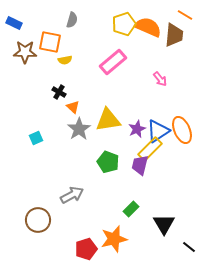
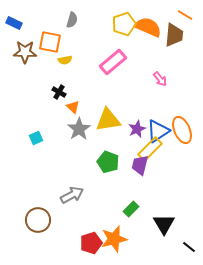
red pentagon: moved 5 px right, 6 px up
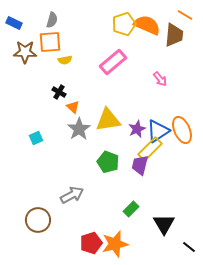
gray semicircle: moved 20 px left
orange semicircle: moved 1 px left, 2 px up
orange square: rotated 15 degrees counterclockwise
orange star: moved 1 px right, 5 px down
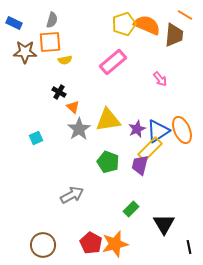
brown circle: moved 5 px right, 25 px down
red pentagon: rotated 25 degrees counterclockwise
black line: rotated 40 degrees clockwise
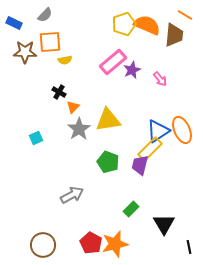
gray semicircle: moved 7 px left, 5 px up; rotated 28 degrees clockwise
orange triangle: rotated 32 degrees clockwise
purple star: moved 5 px left, 59 px up
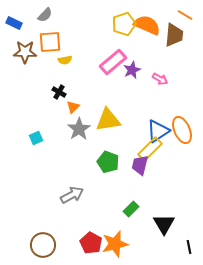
pink arrow: rotated 21 degrees counterclockwise
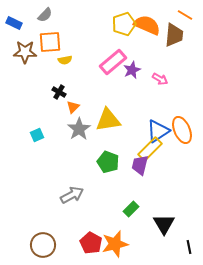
cyan square: moved 1 px right, 3 px up
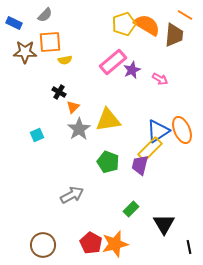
orange semicircle: rotated 8 degrees clockwise
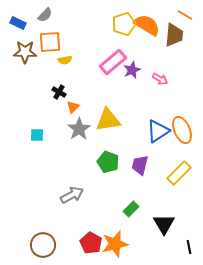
blue rectangle: moved 4 px right
cyan square: rotated 24 degrees clockwise
yellow rectangle: moved 29 px right, 24 px down
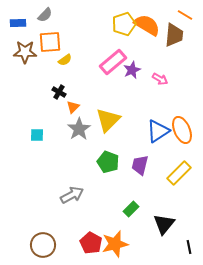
blue rectangle: rotated 28 degrees counterclockwise
yellow semicircle: rotated 24 degrees counterclockwise
yellow triangle: rotated 36 degrees counterclockwise
black triangle: rotated 10 degrees clockwise
